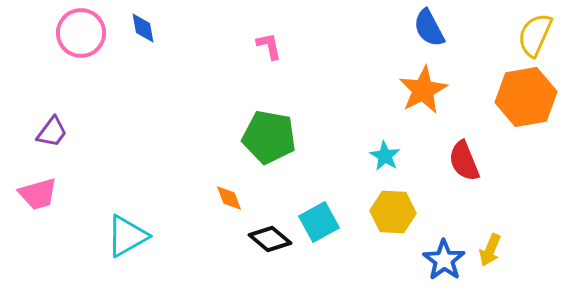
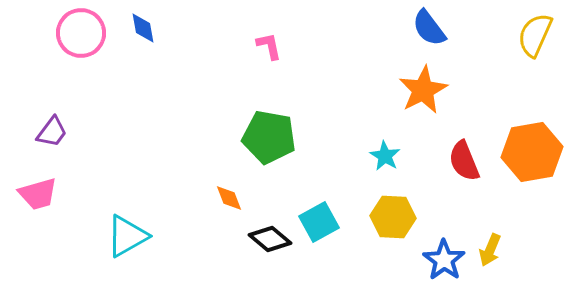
blue semicircle: rotated 9 degrees counterclockwise
orange hexagon: moved 6 px right, 55 px down
yellow hexagon: moved 5 px down
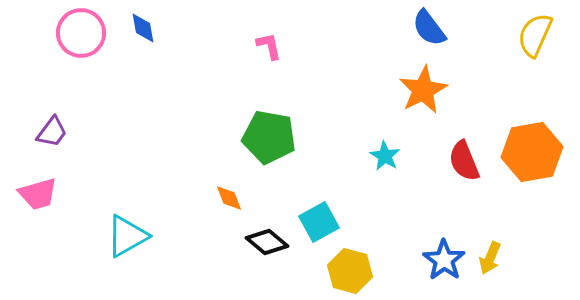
yellow hexagon: moved 43 px left, 54 px down; rotated 12 degrees clockwise
black diamond: moved 3 px left, 3 px down
yellow arrow: moved 8 px down
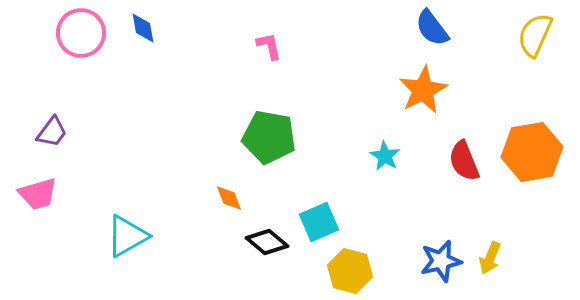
blue semicircle: moved 3 px right
cyan square: rotated 6 degrees clockwise
blue star: moved 3 px left, 1 px down; rotated 24 degrees clockwise
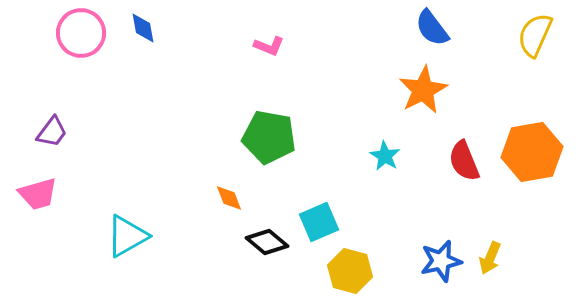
pink L-shape: rotated 124 degrees clockwise
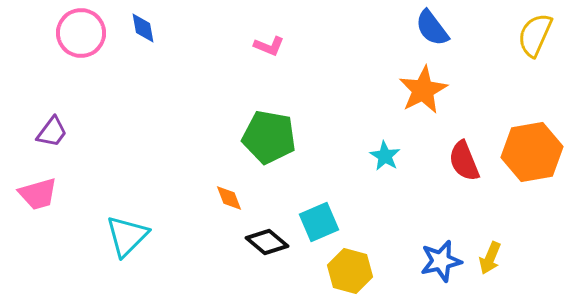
cyan triangle: rotated 15 degrees counterclockwise
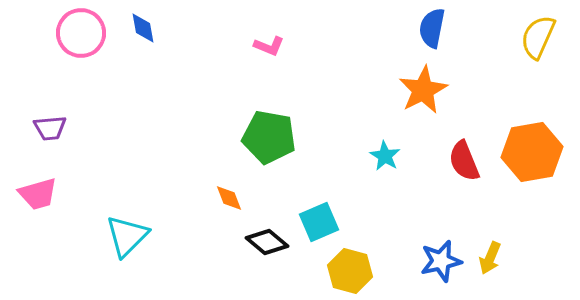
blue semicircle: rotated 48 degrees clockwise
yellow semicircle: moved 3 px right, 2 px down
purple trapezoid: moved 2 px left, 4 px up; rotated 48 degrees clockwise
